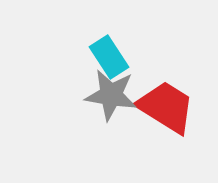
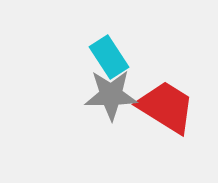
gray star: rotated 10 degrees counterclockwise
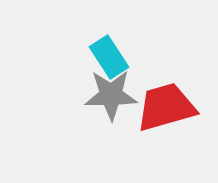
red trapezoid: rotated 48 degrees counterclockwise
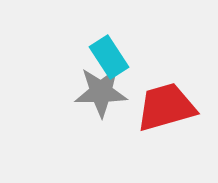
gray star: moved 10 px left, 3 px up
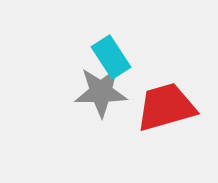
cyan rectangle: moved 2 px right
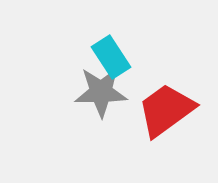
red trapezoid: moved 3 px down; rotated 20 degrees counterclockwise
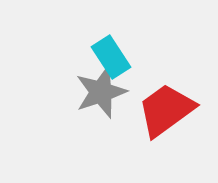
gray star: rotated 18 degrees counterclockwise
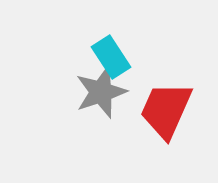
red trapezoid: rotated 30 degrees counterclockwise
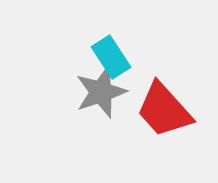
red trapezoid: moved 2 px left; rotated 66 degrees counterclockwise
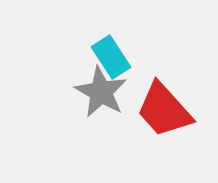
gray star: rotated 24 degrees counterclockwise
